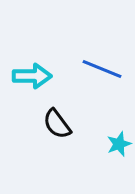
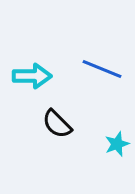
black semicircle: rotated 8 degrees counterclockwise
cyan star: moved 2 px left
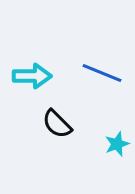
blue line: moved 4 px down
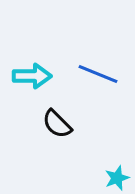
blue line: moved 4 px left, 1 px down
cyan star: moved 34 px down
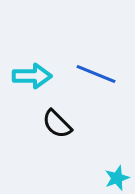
blue line: moved 2 px left
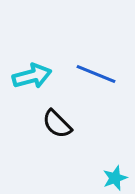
cyan arrow: rotated 15 degrees counterclockwise
cyan star: moved 2 px left
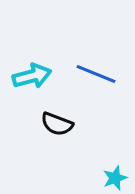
black semicircle: rotated 24 degrees counterclockwise
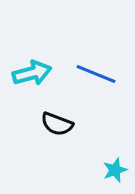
cyan arrow: moved 3 px up
cyan star: moved 8 px up
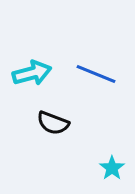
black semicircle: moved 4 px left, 1 px up
cyan star: moved 3 px left, 2 px up; rotated 15 degrees counterclockwise
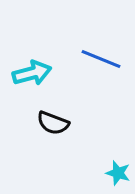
blue line: moved 5 px right, 15 px up
cyan star: moved 6 px right, 5 px down; rotated 20 degrees counterclockwise
